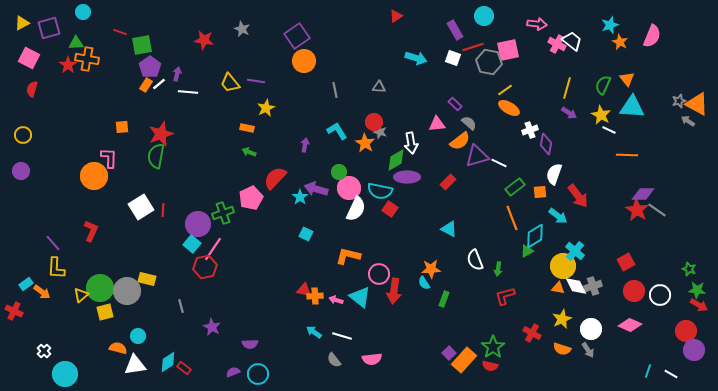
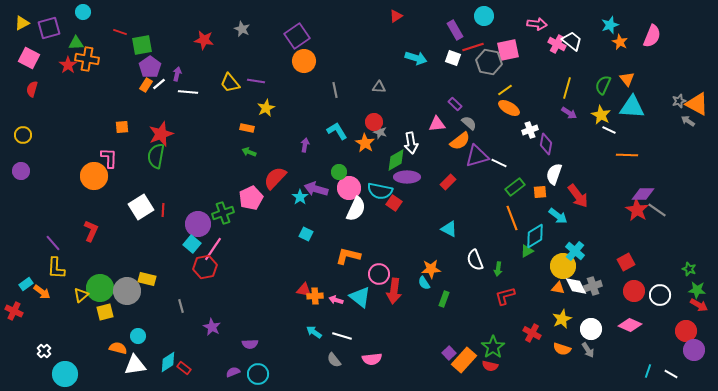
red square at (390, 209): moved 4 px right, 6 px up
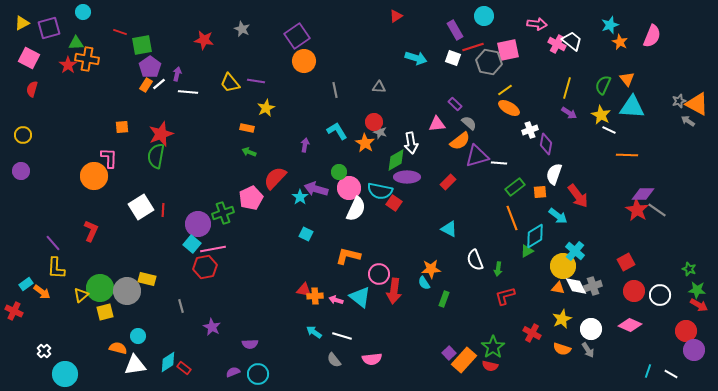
white line at (499, 163): rotated 21 degrees counterclockwise
pink line at (213, 249): rotated 45 degrees clockwise
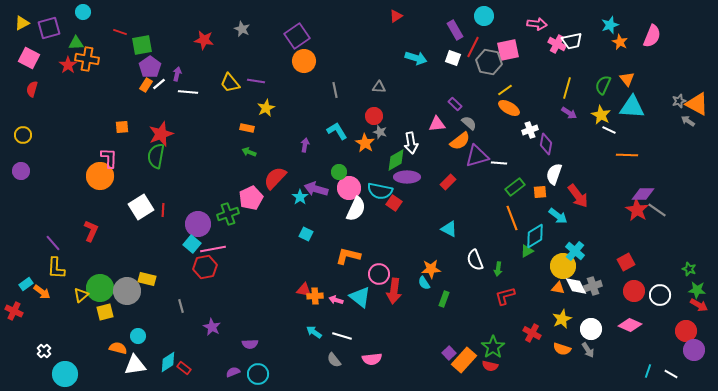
white trapezoid at (572, 41): rotated 130 degrees clockwise
red line at (473, 47): rotated 45 degrees counterclockwise
red circle at (374, 122): moved 6 px up
orange circle at (94, 176): moved 6 px right
green cross at (223, 213): moved 5 px right, 1 px down
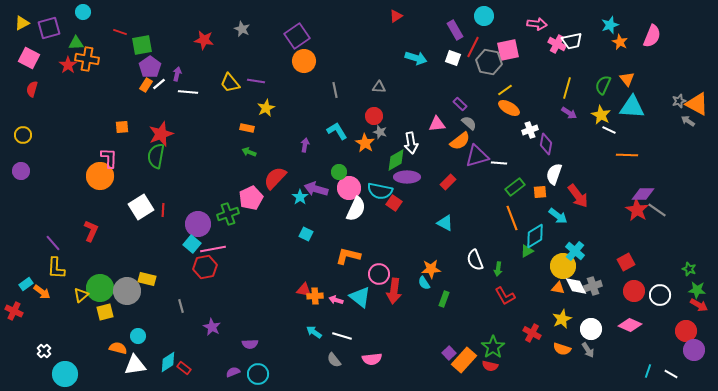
purple rectangle at (455, 104): moved 5 px right
cyan triangle at (449, 229): moved 4 px left, 6 px up
red L-shape at (505, 296): rotated 105 degrees counterclockwise
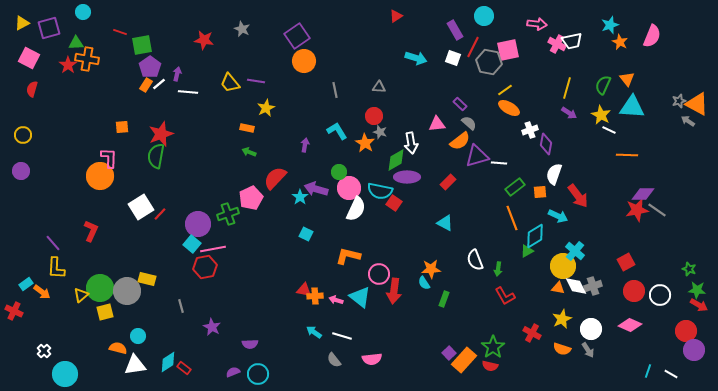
red line at (163, 210): moved 3 px left, 4 px down; rotated 40 degrees clockwise
red star at (637, 210): rotated 30 degrees clockwise
cyan arrow at (558, 216): rotated 12 degrees counterclockwise
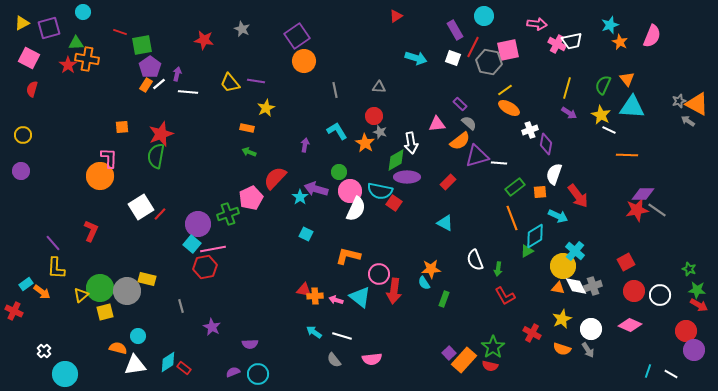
pink circle at (349, 188): moved 1 px right, 3 px down
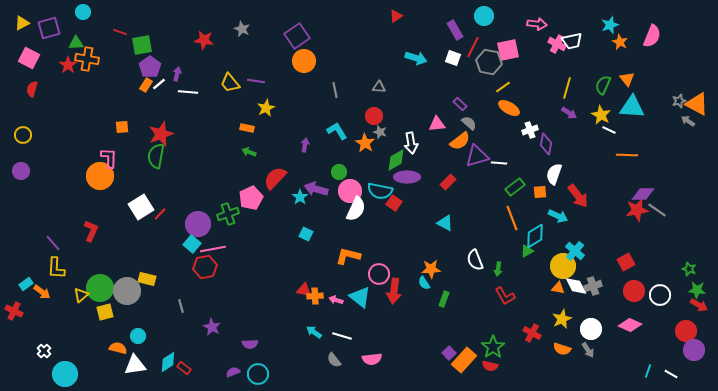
yellow line at (505, 90): moved 2 px left, 3 px up
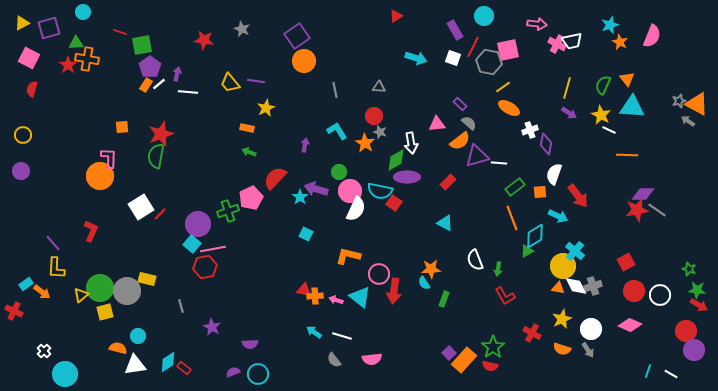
green cross at (228, 214): moved 3 px up
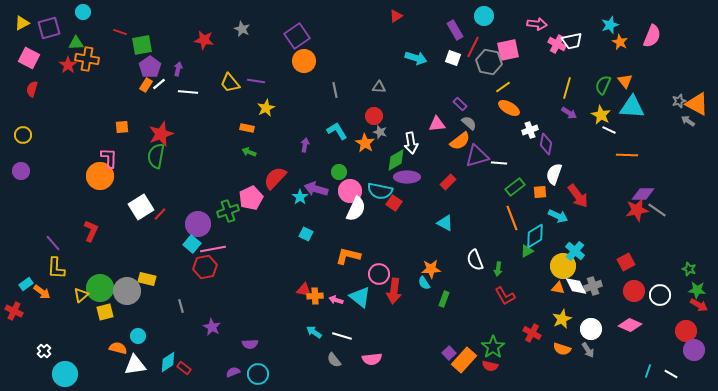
purple arrow at (177, 74): moved 1 px right, 5 px up
orange triangle at (627, 79): moved 2 px left, 2 px down
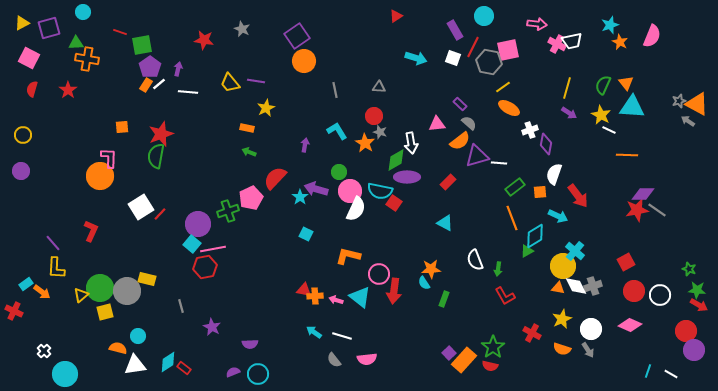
red star at (68, 65): moved 25 px down
orange triangle at (625, 81): moved 1 px right, 2 px down
pink semicircle at (372, 359): moved 5 px left
